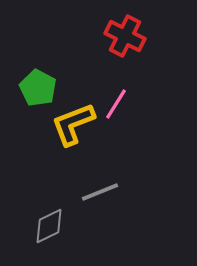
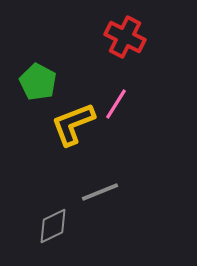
red cross: moved 1 px down
green pentagon: moved 6 px up
gray diamond: moved 4 px right
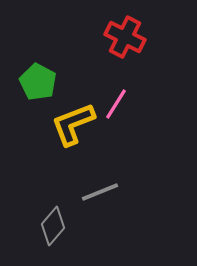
gray diamond: rotated 24 degrees counterclockwise
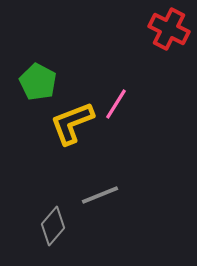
red cross: moved 44 px right, 8 px up
yellow L-shape: moved 1 px left, 1 px up
gray line: moved 3 px down
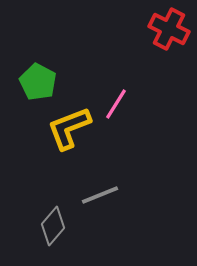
yellow L-shape: moved 3 px left, 5 px down
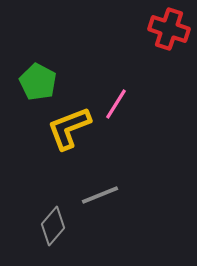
red cross: rotated 9 degrees counterclockwise
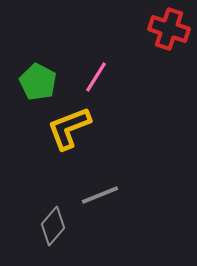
pink line: moved 20 px left, 27 px up
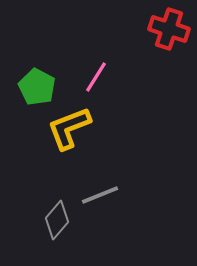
green pentagon: moved 1 px left, 5 px down
gray diamond: moved 4 px right, 6 px up
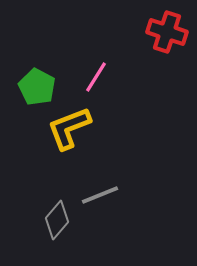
red cross: moved 2 px left, 3 px down
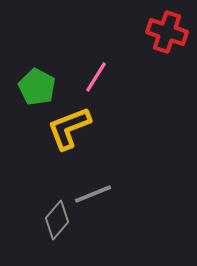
gray line: moved 7 px left, 1 px up
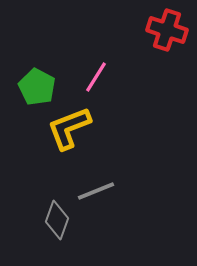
red cross: moved 2 px up
gray line: moved 3 px right, 3 px up
gray diamond: rotated 21 degrees counterclockwise
